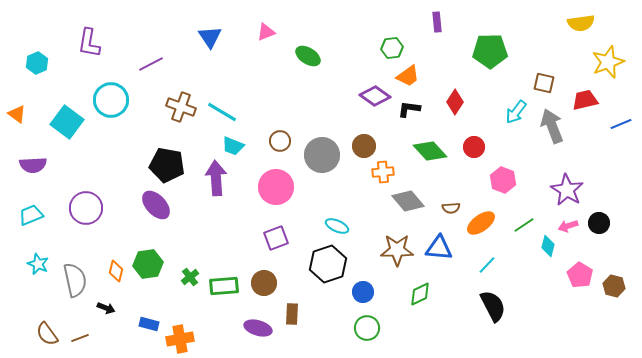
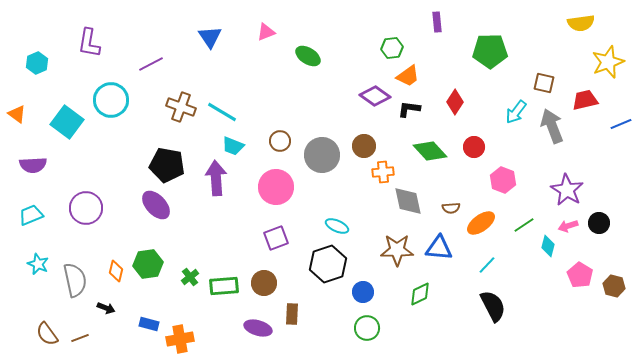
gray diamond at (408, 201): rotated 28 degrees clockwise
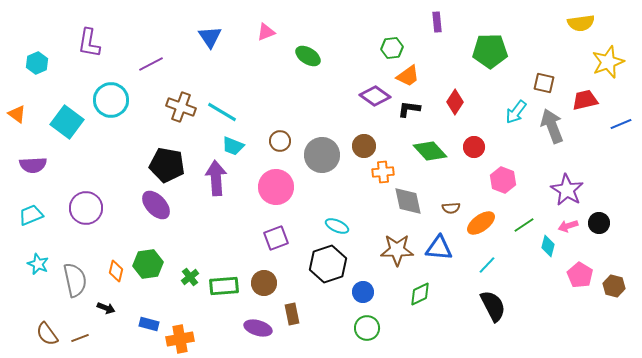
brown rectangle at (292, 314): rotated 15 degrees counterclockwise
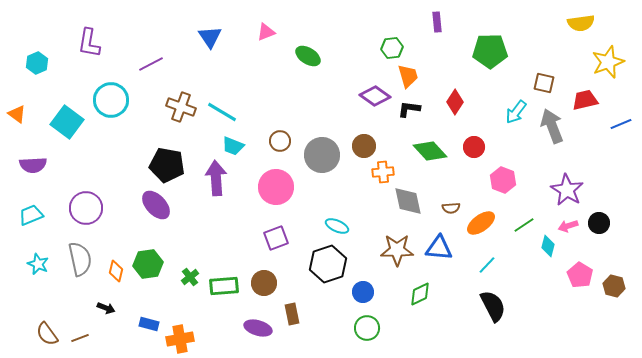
orange trapezoid at (408, 76): rotated 70 degrees counterclockwise
gray semicircle at (75, 280): moved 5 px right, 21 px up
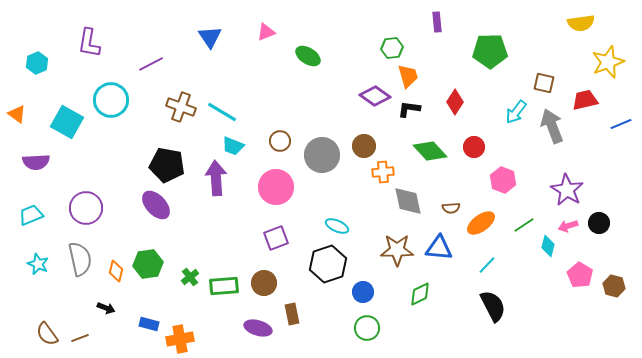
cyan square at (67, 122): rotated 8 degrees counterclockwise
purple semicircle at (33, 165): moved 3 px right, 3 px up
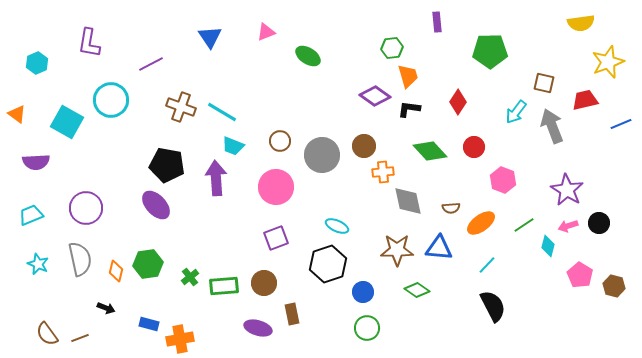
red diamond at (455, 102): moved 3 px right
green diamond at (420, 294): moved 3 px left, 4 px up; rotated 60 degrees clockwise
